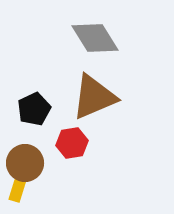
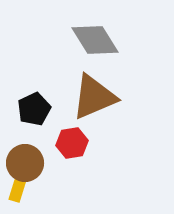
gray diamond: moved 2 px down
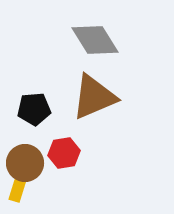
black pentagon: rotated 20 degrees clockwise
red hexagon: moved 8 px left, 10 px down
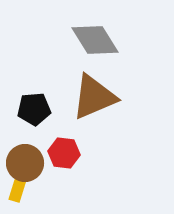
red hexagon: rotated 16 degrees clockwise
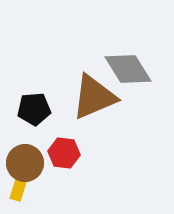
gray diamond: moved 33 px right, 29 px down
yellow rectangle: moved 1 px right, 1 px up
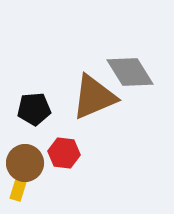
gray diamond: moved 2 px right, 3 px down
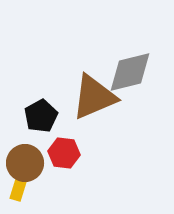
gray diamond: rotated 72 degrees counterclockwise
black pentagon: moved 7 px right, 7 px down; rotated 24 degrees counterclockwise
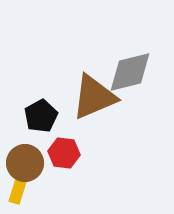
yellow rectangle: moved 1 px left, 3 px down
